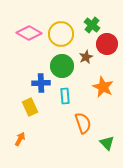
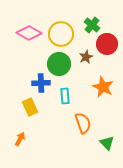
green circle: moved 3 px left, 2 px up
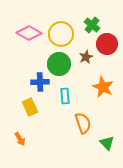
blue cross: moved 1 px left, 1 px up
orange arrow: rotated 120 degrees clockwise
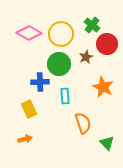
yellow rectangle: moved 1 px left, 2 px down
orange arrow: moved 5 px right; rotated 72 degrees counterclockwise
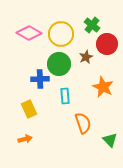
blue cross: moved 3 px up
green triangle: moved 3 px right, 3 px up
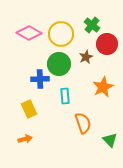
orange star: rotated 20 degrees clockwise
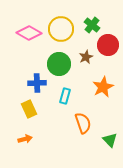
yellow circle: moved 5 px up
red circle: moved 1 px right, 1 px down
blue cross: moved 3 px left, 4 px down
cyan rectangle: rotated 21 degrees clockwise
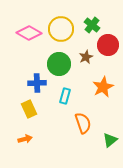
green triangle: rotated 35 degrees clockwise
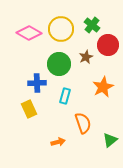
orange arrow: moved 33 px right, 3 px down
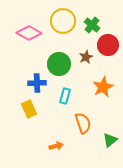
yellow circle: moved 2 px right, 8 px up
orange arrow: moved 2 px left, 4 px down
